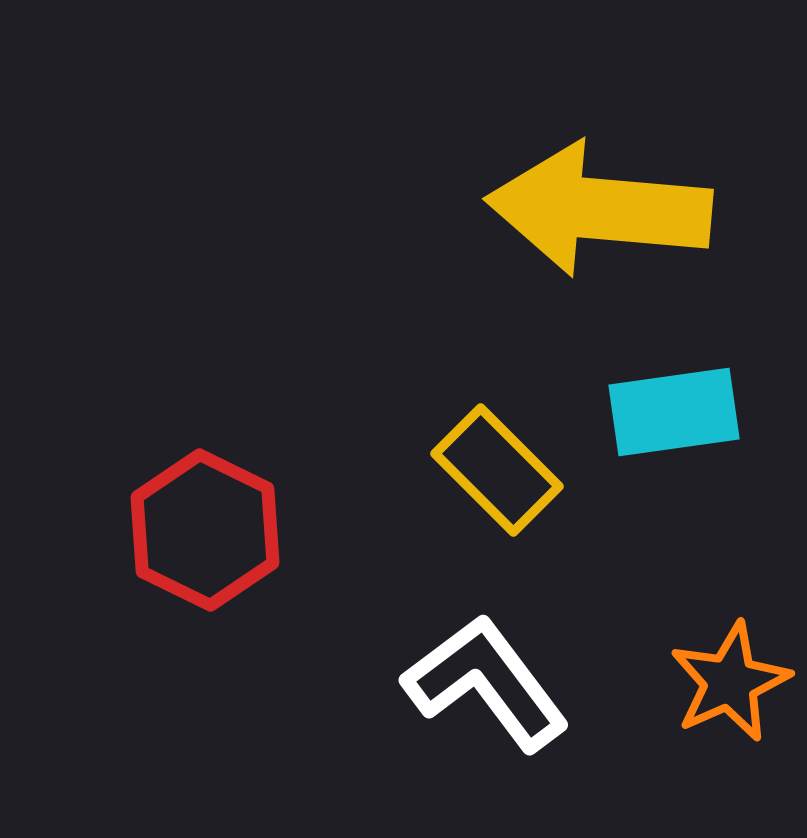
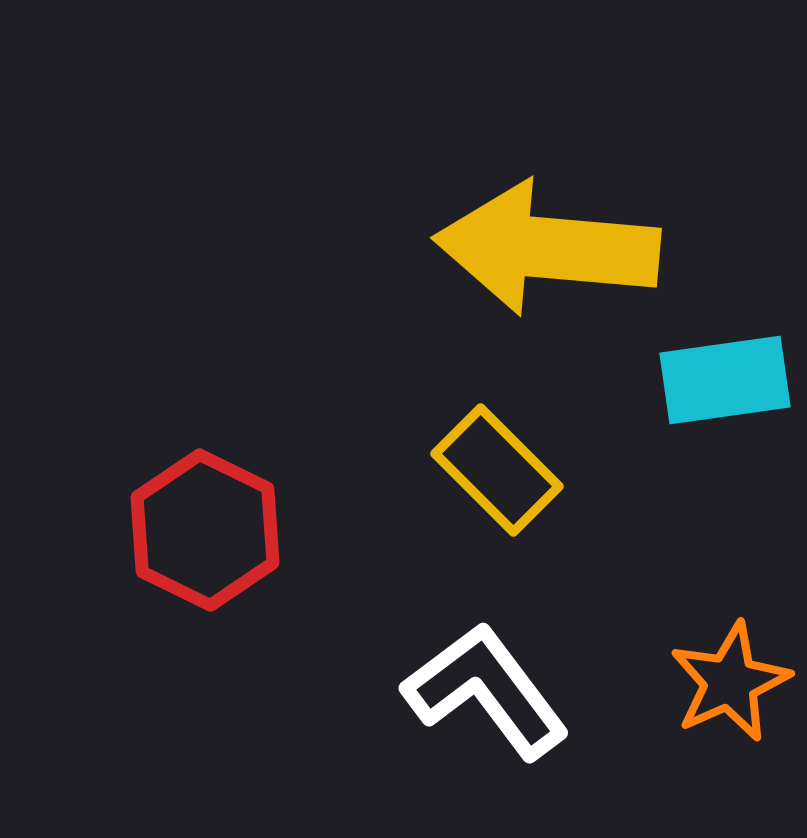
yellow arrow: moved 52 px left, 39 px down
cyan rectangle: moved 51 px right, 32 px up
white L-shape: moved 8 px down
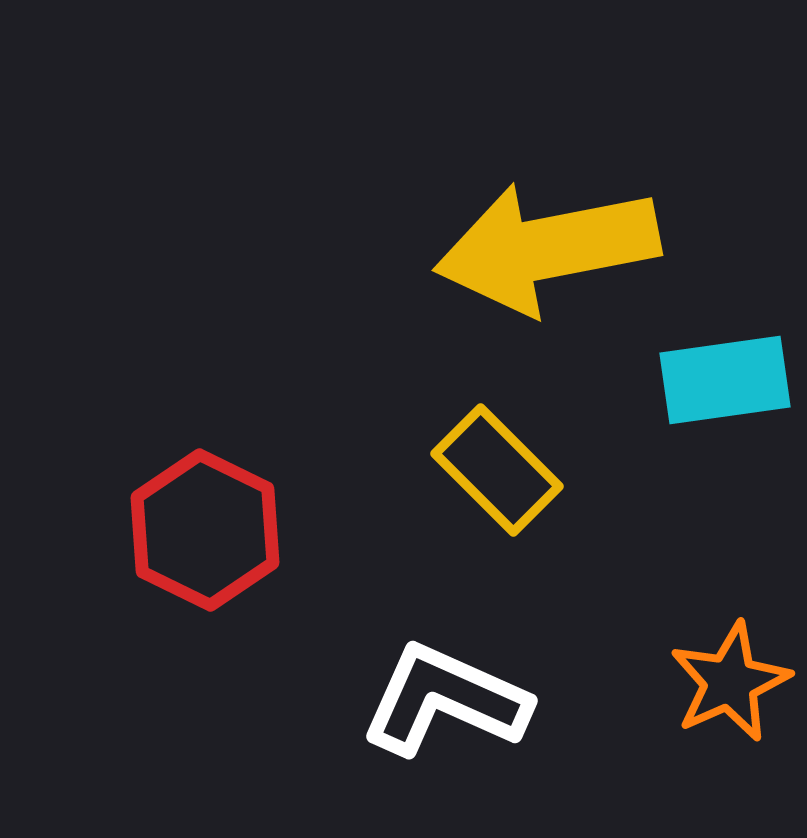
yellow arrow: rotated 16 degrees counterclockwise
white L-shape: moved 41 px left, 9 px down; rotated 29 degrees counterclockwise
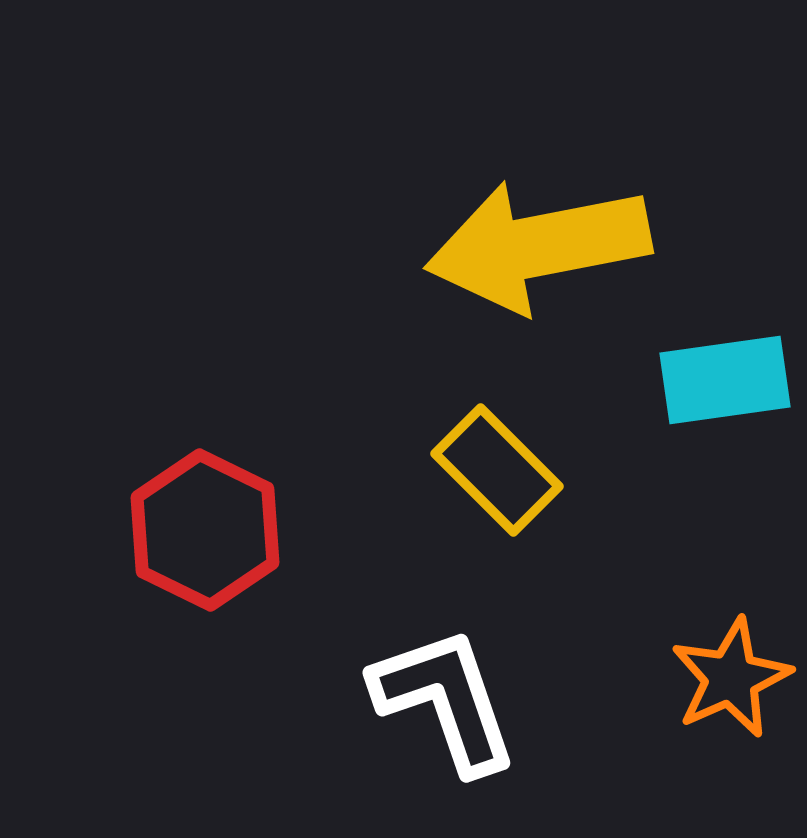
yellow arrow: moved 9 px left, 2 px up
orange star: moved 1 px right, 4 px up
white L-shape: rotated 47 degrees clockwise
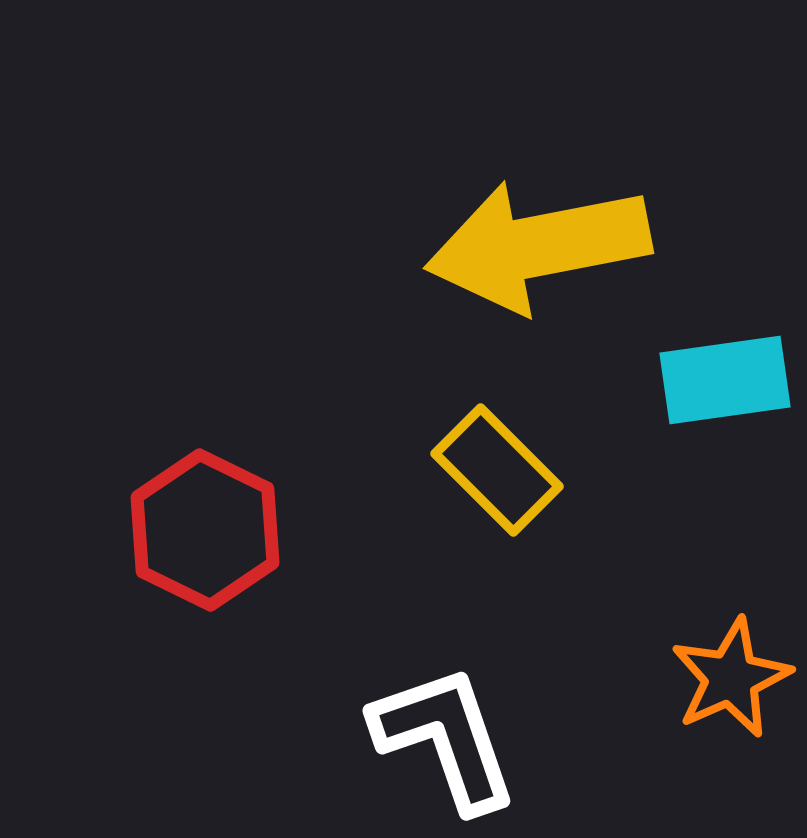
white L-shape: moved 38 px down
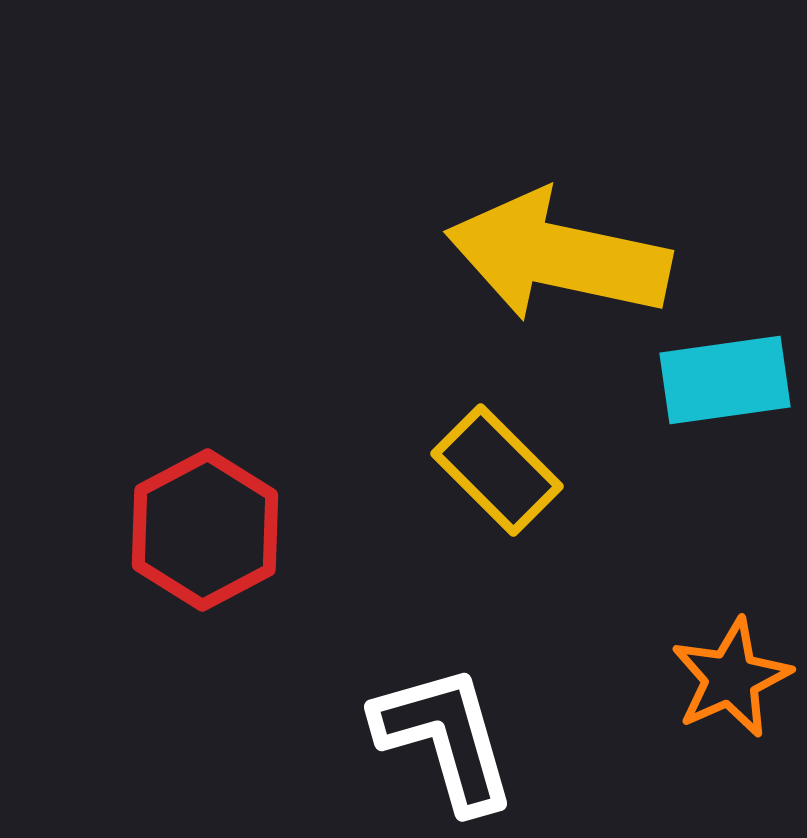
yellow arrow: moved 20 px right, 10 px down; rotated 23 degrees clockwise
red hexagon: rotated 6 degrees clockwise
white L-shape: rotated 3 degrees clockwise
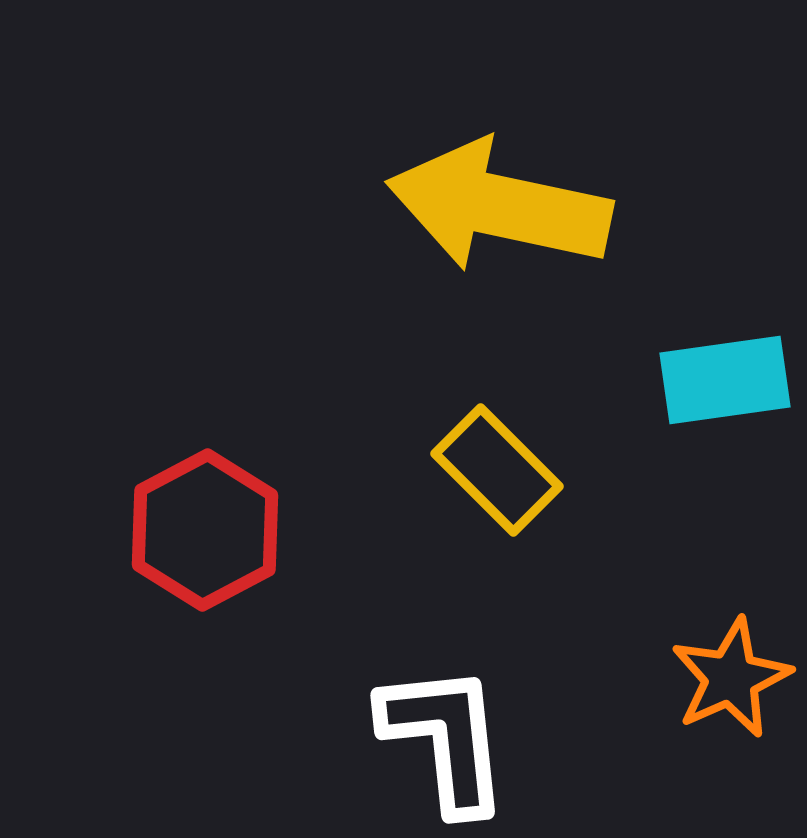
yellow arrow: moved 59 px left, 50 px up
white L-shape: rotated 10 degrees clockwise
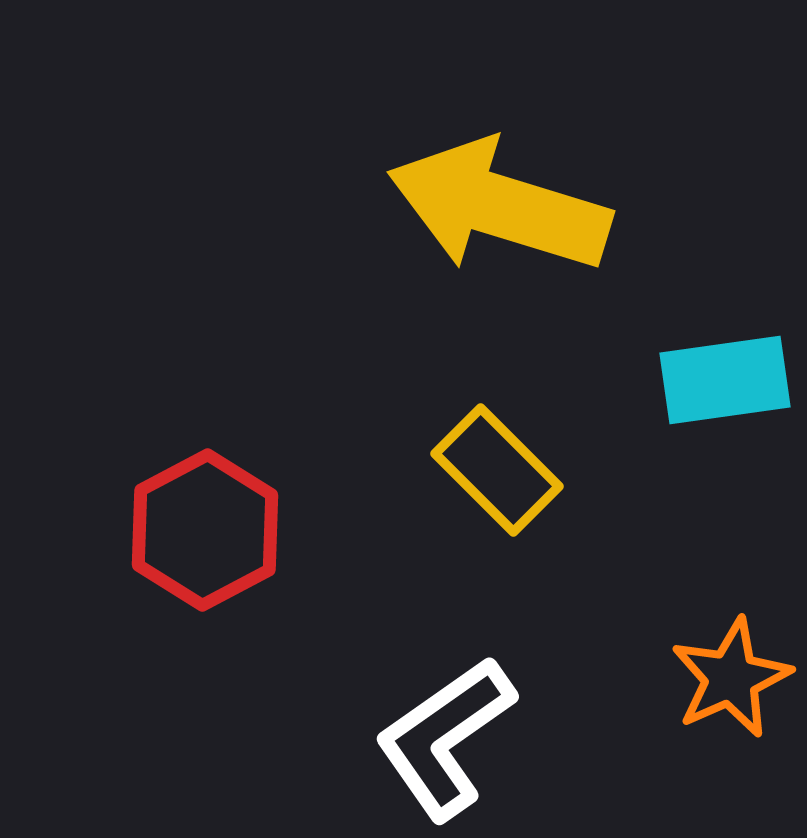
yellow arrow: rotated 5 degrees clockwise
white L-shape: rotated 119 degrees counterclockwise
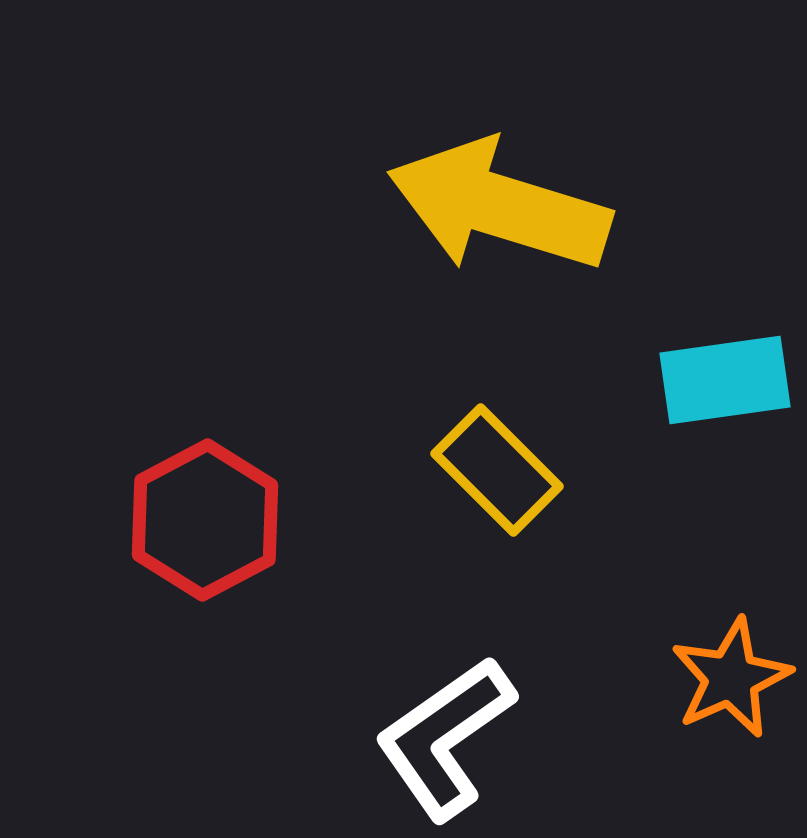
red hexagon: moved 10 px up
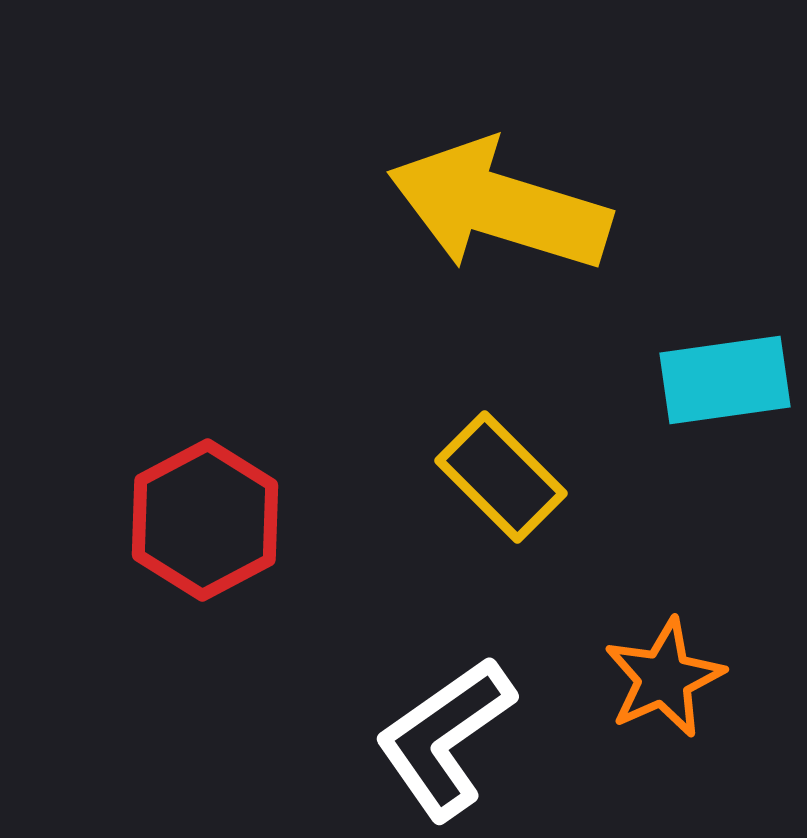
yellow rectangle: moved 4 px right, 7 px down
orange star: moved 67 px left
